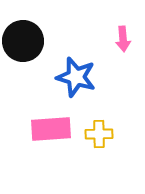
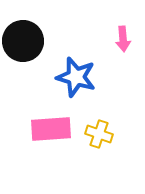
yellow cross: rotated 20 degrees clockwise
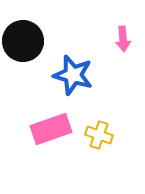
blue star: moved 3 px left, 2 px up
pink rectangle: rotated 15 degrees counterclockwise
yellow cross: moved 1 px down
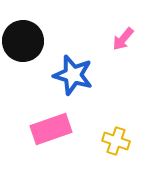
pink arrow: rotated 45 degrees clockwise
yellow cross: moved 17 px right, 6 px down
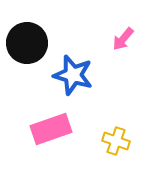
black circle: moved 4 px right, 2 px down
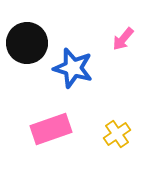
blue star: moved 7 px up
yellow cross: moved 1 px right, 7 px up; rotated 36 degrees clockwise
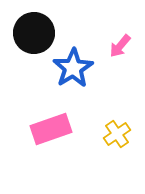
pink arrow: moved 3 px left, 7 px down
black circle: moved 7 px right, 10 px up
blue star: rotated 24 degrees clockwise
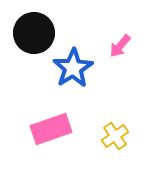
yellow cross: moved 2 px left, 2 px down
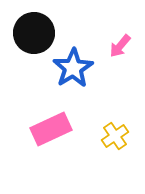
pink rectangle: rotated 6 degrees counterclockwise
